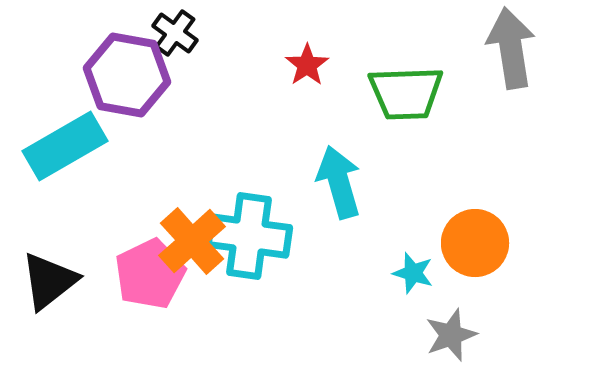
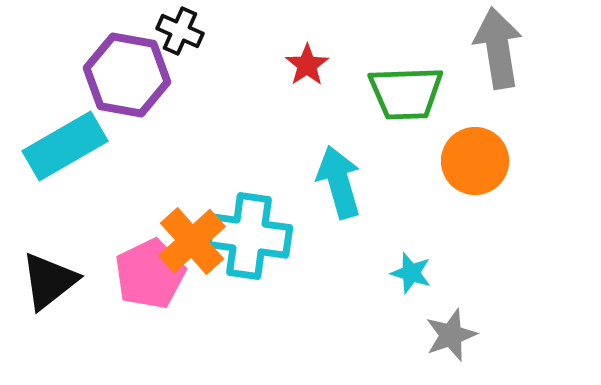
black cross: moved 5 px right, 2 px up; rotated 12 degrees counterclockwise
gray arrow: moved 13 px left
orange circle: moved 82 px up
cyan star: moved 2 px left
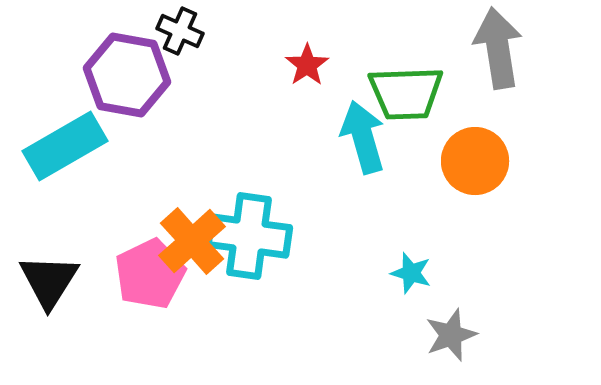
cyan arrow: moved 24 px right, 45 px up
black triangle: rotated 20 degrees counterclockwise
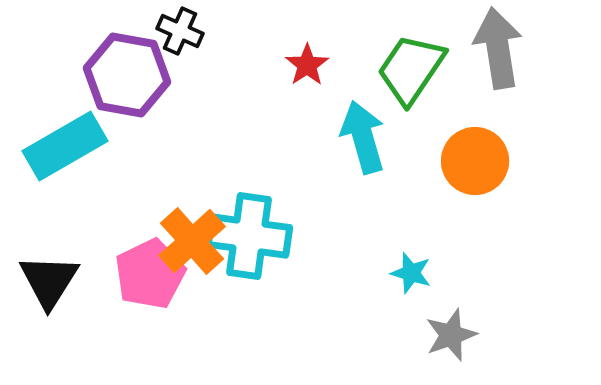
green trapezoid: moved 5 px right, 24 px up; rotated 126 degrees clockwise
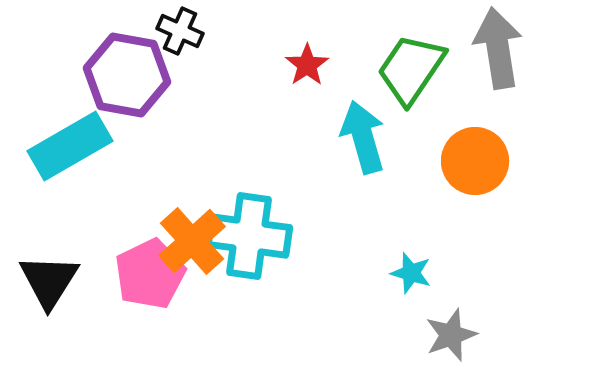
cyan rectangle: moved 5 px right
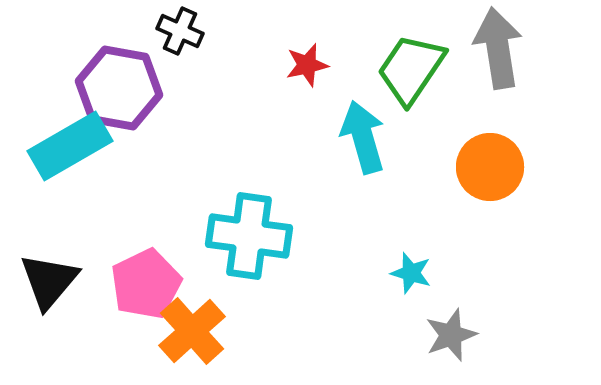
red star: rotated 21 degrees clockwise
purple hexagon: moved 8 px left, 13 px down
orange circle: moved 15 px right, 6 px down
orange cross: moved 90 px down
pink pentagon: moved 4 px left, 10 px down
black triangle: rotated 8 degrees clockwise
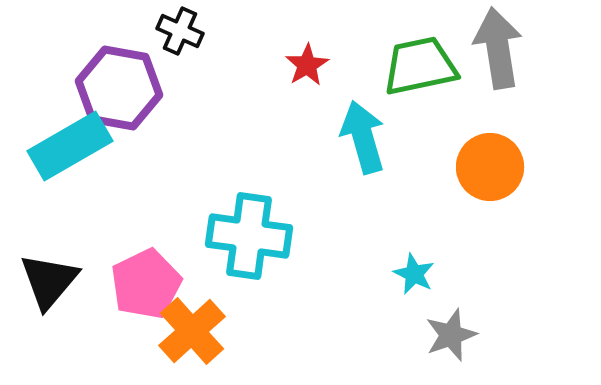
red star: rotated 18 degrees counterclockwise
green trapezoid: moved 9 px right, 3 px up; rotated 44 degrees clockwise
cyan star: moved 3 px right, 1 px down; rotated 9 degrees clockwise
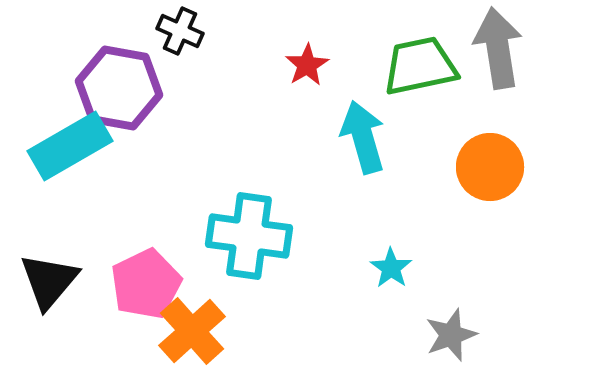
cyan star: moved 23 px left, 6 px up; rotated 9 degrees clockwise
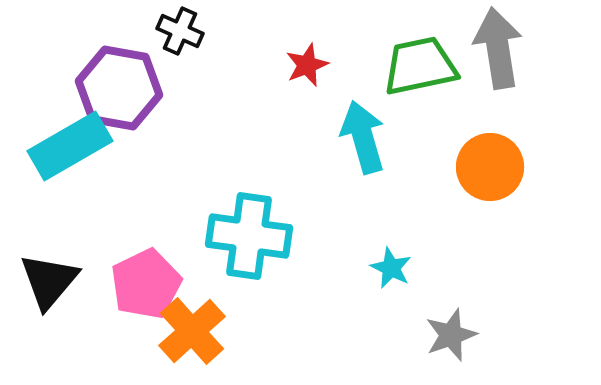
red star: rotated 9 degrees clockwise
cyan star: rotated 9 degrees counterclockwise
